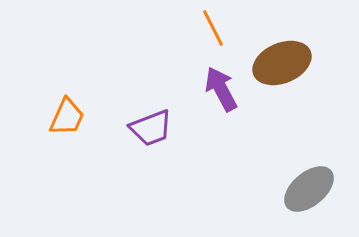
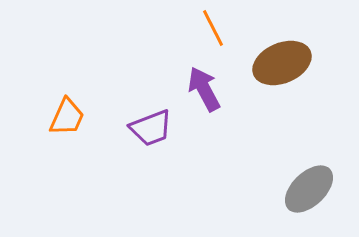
purple arrow: moved 17 px left
gray ellipse: rotated 4 degrees counterclockwise
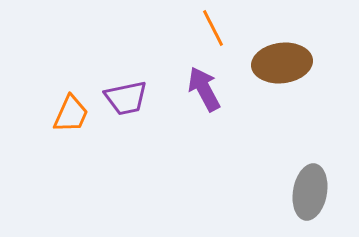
brown ellipse: rotated 16 degrees clockwise
orange trapezoid: moved 4 px right, 3 px up
purple trapezoid: moved 25 px left, 30 px up; rotated 9 degrees clockwise
gray ellipse: moved 1 px right, 3 px down; rotated 36 degrees counterclockwise
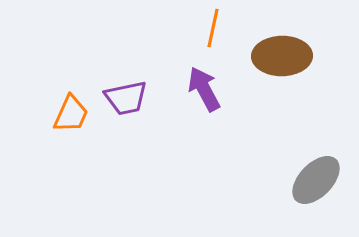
orange line: rotated 39 degrees clockwise
brown ellipse: moved 7 px up; rotated 6 degrees clockwise
gray ellipse: moved 6 px right, 12 px up; rotated 34 degrees clockwise
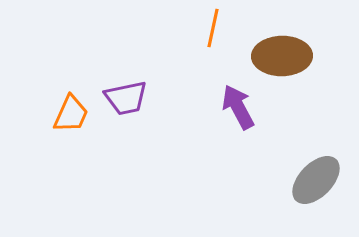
purple arrow: moved 34 px right, 18 px down
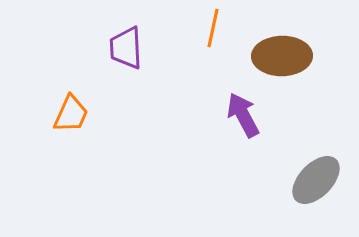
purple trapezoid: moved 50 px up; rotated 99 degrees clockwise
purple arrow: moved 5 px right, 8 px down
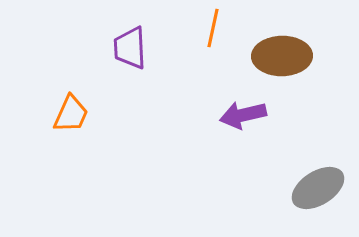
purple trapezoid: moved 4 px right
purple arrow: rotated 75 degrees counterclockwise
gray ellipse: moved 2 px right, 8 px down; rotated 14 degrees clockwise
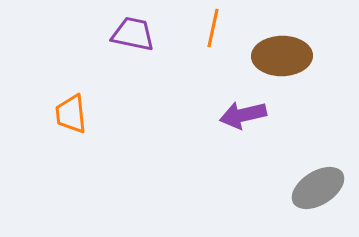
purple trapezoid: moved 3 px right, 14 px up; rotated 105 degrees clockwise
orange trapezoid: rotated 150 degrees clockwise
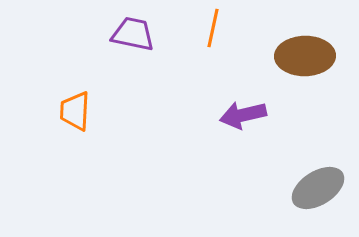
brown ellipse: moved 23 px right
orange trapezoid: moved 4 px right, 3 px up; rotated 9 degrees clockwise
